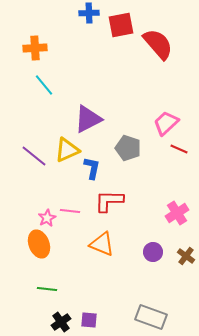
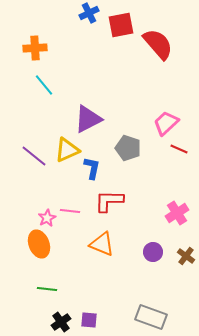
blue cross: rotated 24 degrees counterclockwise
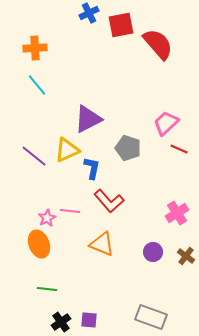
cyan line: moved 7 px left
red L-shape: rotated 132 degrees counterclockwise
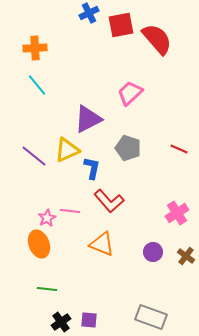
red semicircle: moved 1 px left, 5 px up
pink trapezoid: moved 36 px left, 30 px up
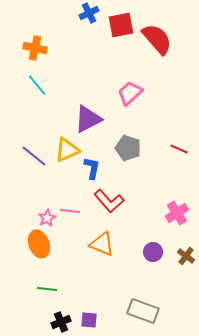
orange cross: rotated 15 degrees clockwise
gray rectangle: moved 8 px left, 6 px up
black cross: rotated 12 degrees clockwise
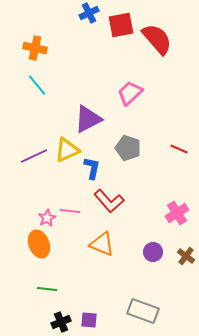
purple line: rotated 64 degrees counterclockwise
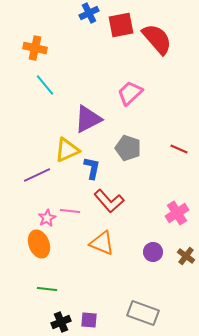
cyan line: moved 8 px right
purple line: moved 3 px right, 19 px down
orange triangle: moved 1 px up
gray rectangle: moved 2 px down
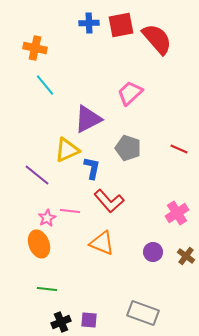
blue cross: moved 10 px down; rotated 24 degrees clockwise
purple line: rotated 64 degrees clockwise
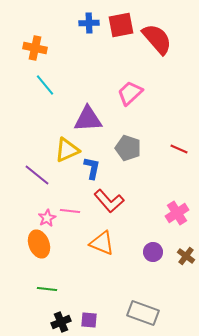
purple triangle: rotated 24 degrees clockwise
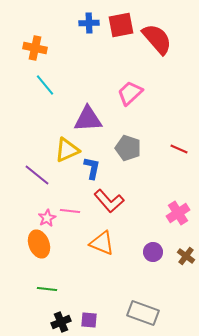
pink cross: moved 1 px right
